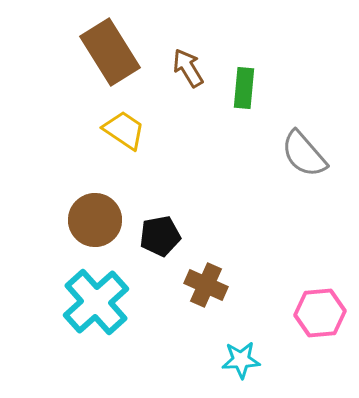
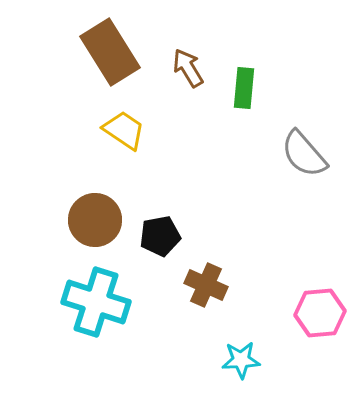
cyan cross: rotated 30 degrees counterclockwise
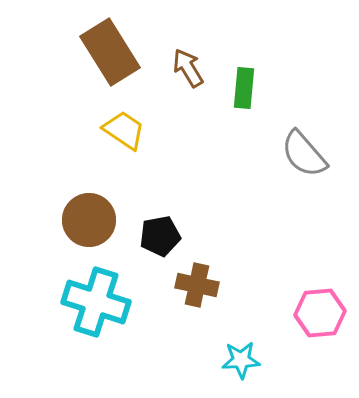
brown circle: moved 6 px left
brown cross: moved 9 px left; rotated 12 degrees counterclockwise
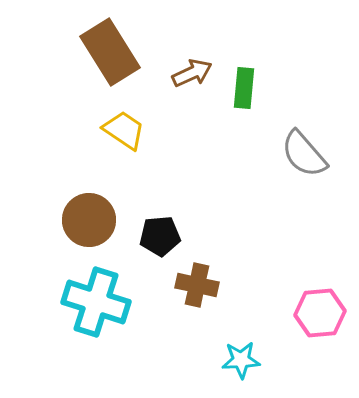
brown arrow: moved 4 px right, 5 px down; rotated 96 degrees clockwise
black pentagon: rotated 6 degrees clockwise
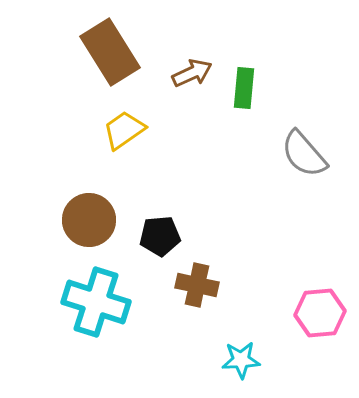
yellow trapezoid: rotated 69 degrees counterclockwise
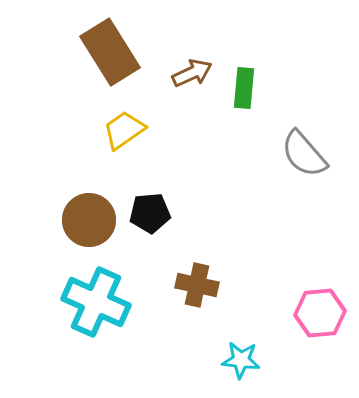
black pentagon: moved 10 px left, 23 px up
cyan cross: rotated 6 degrees clockwise
cyan star: rotated 9 degrees clockwise
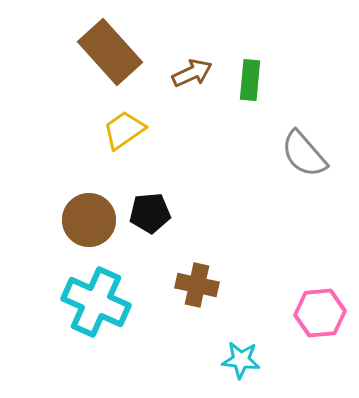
brown rectangle: rotated 10 degrees counterclockwise
green rectangle: moved 6 px right, 8 px up
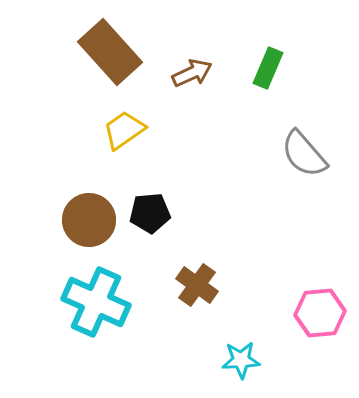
green rectangle: moved 18 px right, 12 px up; rotated 18 degrees clockwise
brown cross: rotated 24 degrees clockwise
cyan star: rotated 9 degrees counterclockwise
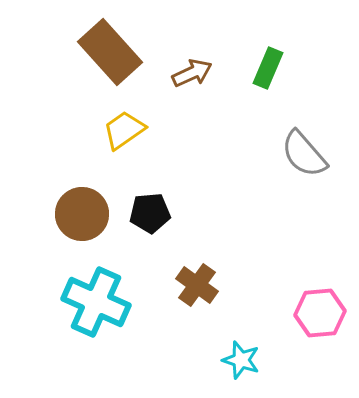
brown circle: moved 7 px left, 6 px up
cyan star: rotated 21 degrees clockwise
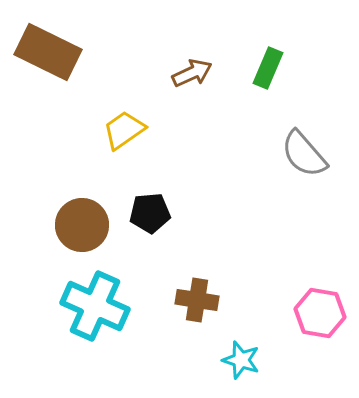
brown rectangle: moved 62 px left; rotated 22 degrees counterclockwise
brown circle: moved 11 px down
brown cross: moved 15 px down; rotated 27 degrees counterclockwise
cyan cross: moved 1 px left, 4 px down
pink hexagon: rotated 15 degrees clockwise
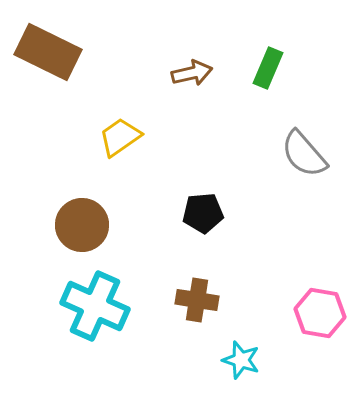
brown arrow: rotated 12 degrees clockwise
yellow trapezoid: moved 4 px left, 7 px down
black pentagon: moved 53 px right
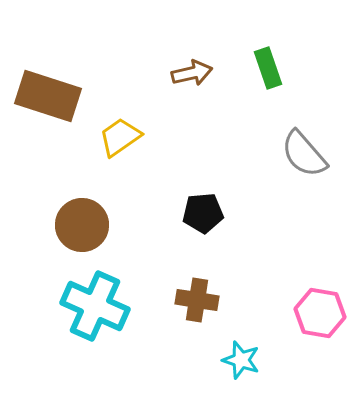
brown rectangle: moved 44 px down; rotated 8 degrees counterclockwise
green rectangle: rotated 42 degrees counterclockwise
